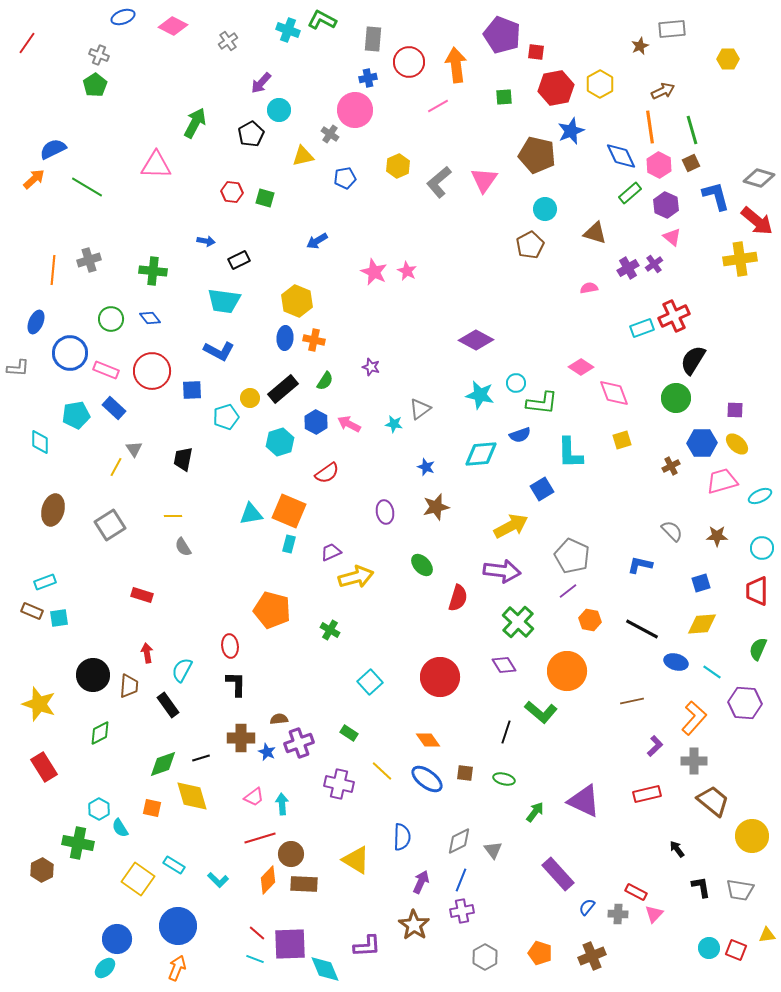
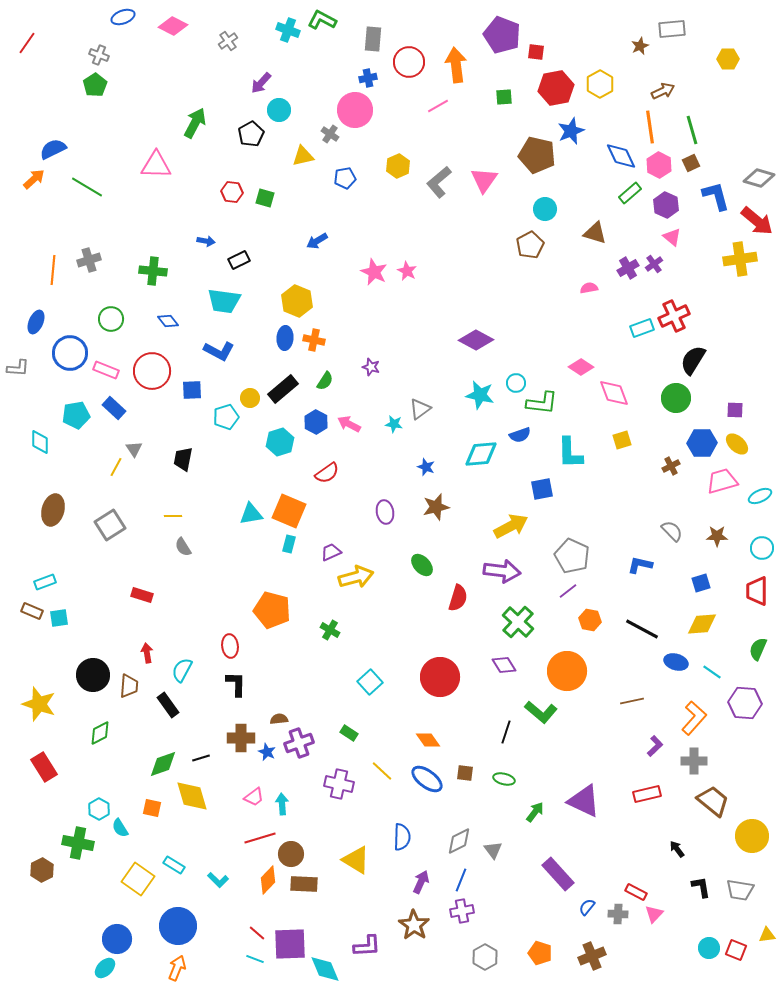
blue diamond at (150, 318): moved 18 px right, 3 px down
blue square at (542, 489): rotated 20 degrees clockwise
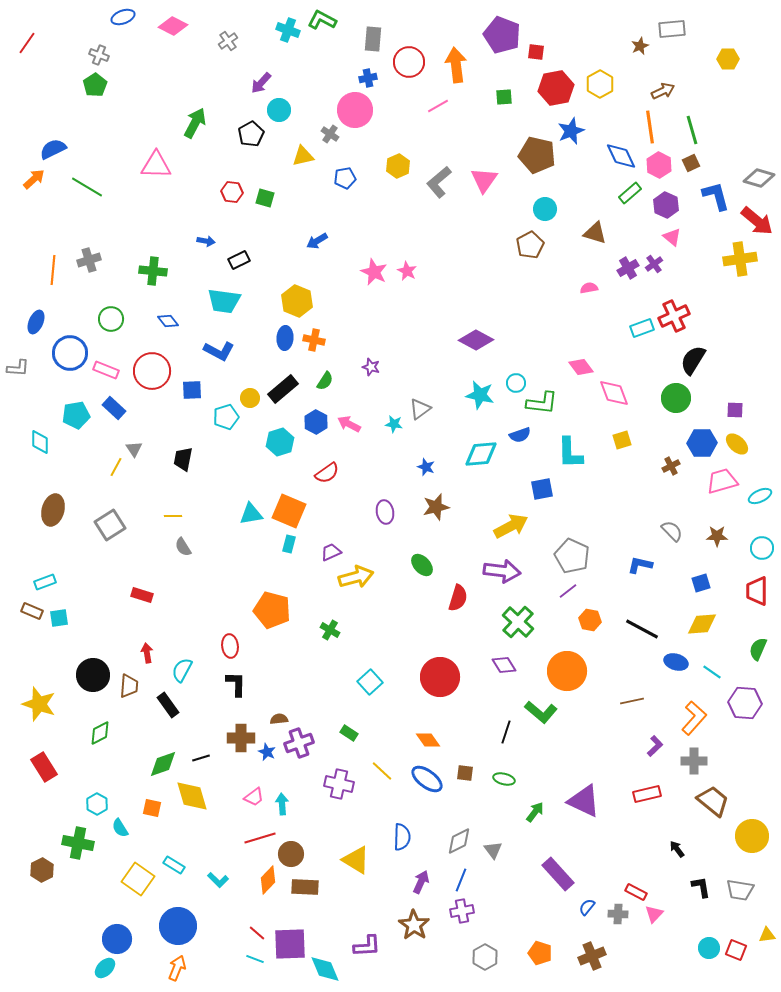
pink diamond at (581, 367): rotated 20 degrees clockwise
cyan hexagon at (99, 809): moved 2 px left, 5 px up
brown rectangle at (304, 884): moved 1 px right, 3 px down
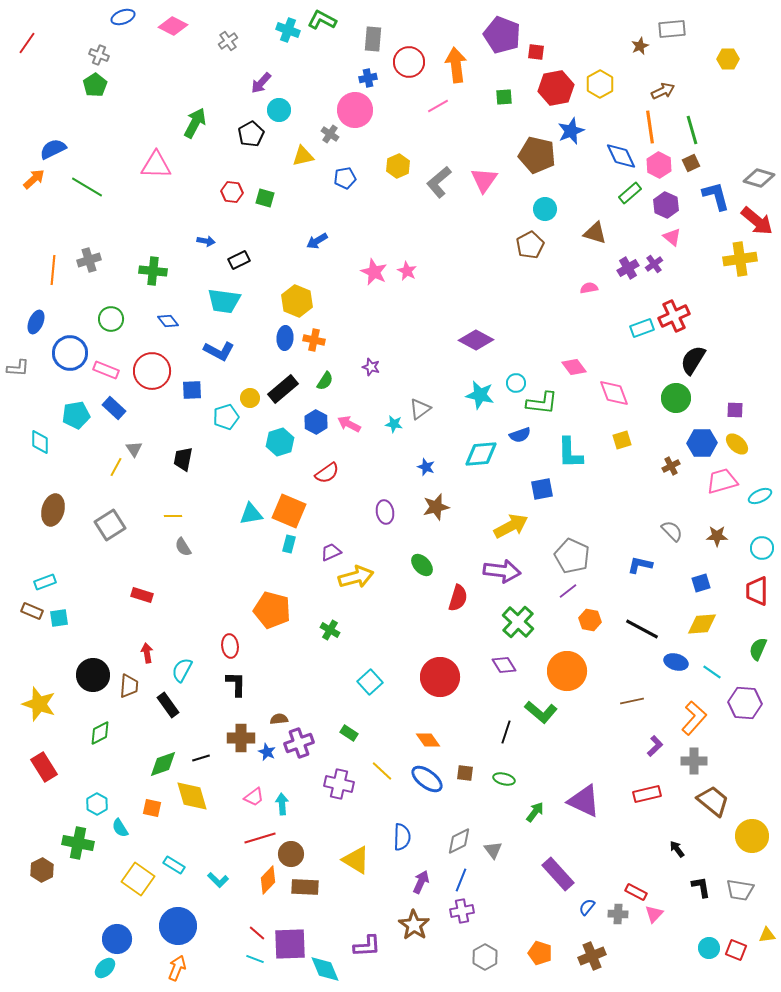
pink diamond at (581, 367): moved 7 px left
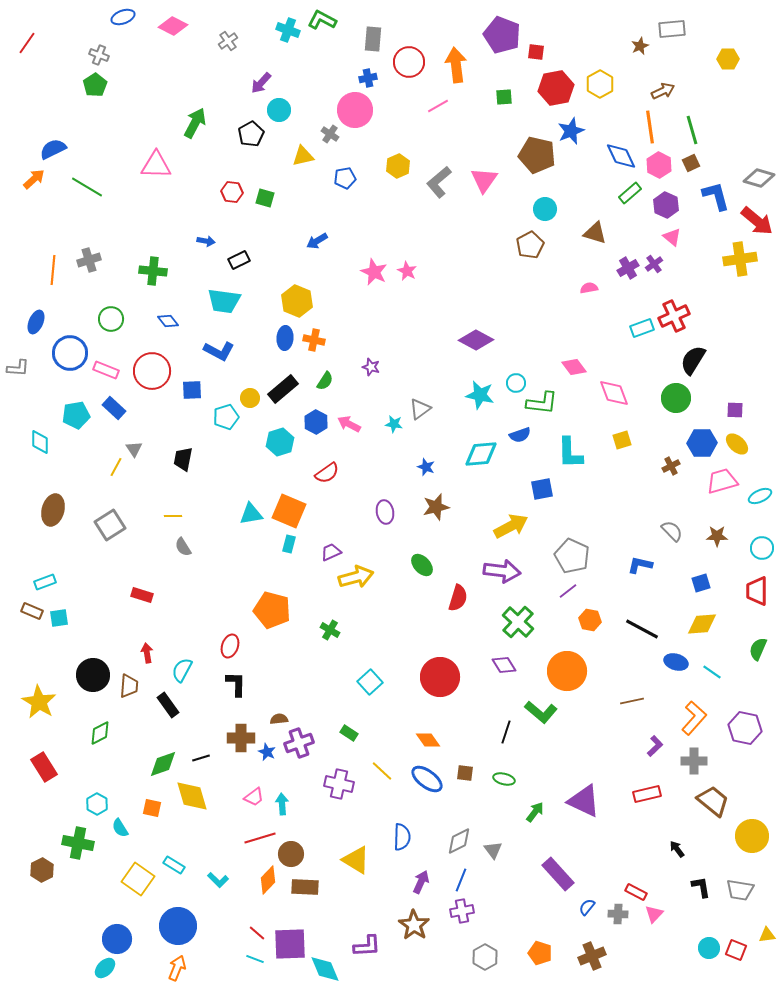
red ellipse at (230, 646): rotated 25 degrees clockwise
purple hexagon at (745, 703): moved 25 px down; rotated 8 degrees clockwise
yellow star at (39, 704): moved 2 px up; rotated 12 degrees clockwise
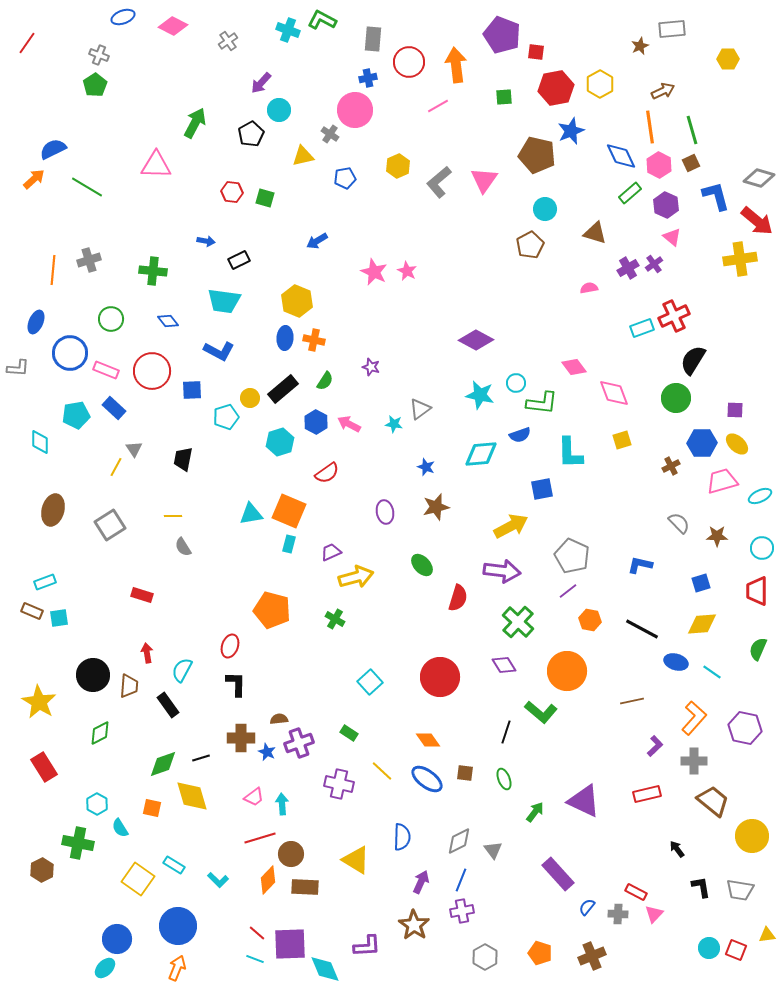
gray semicircle at (672, 531): moved 7 px right, 8 px up
green cross at (330, 630): moved 5 px right, 11 px up
green ellipse at (504, 779): rotated 55 degrees clockwise
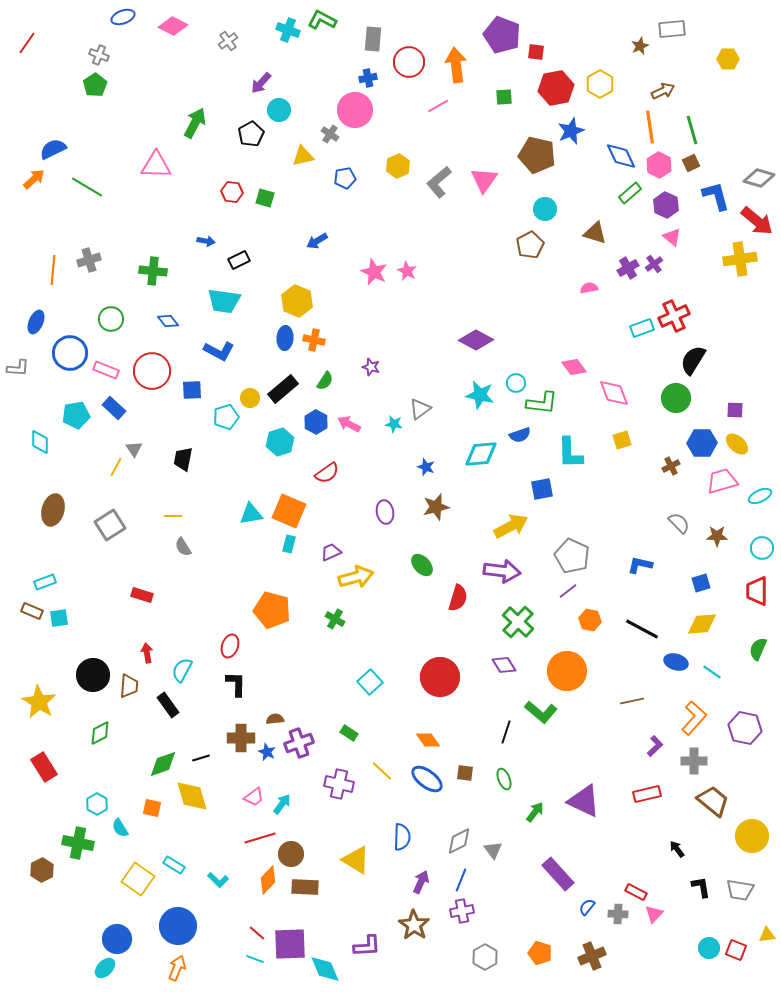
brown semicircle at (279, 719): moved 4 px left
cyan arrow at (282, 804): rotated 40 degrees clockwise
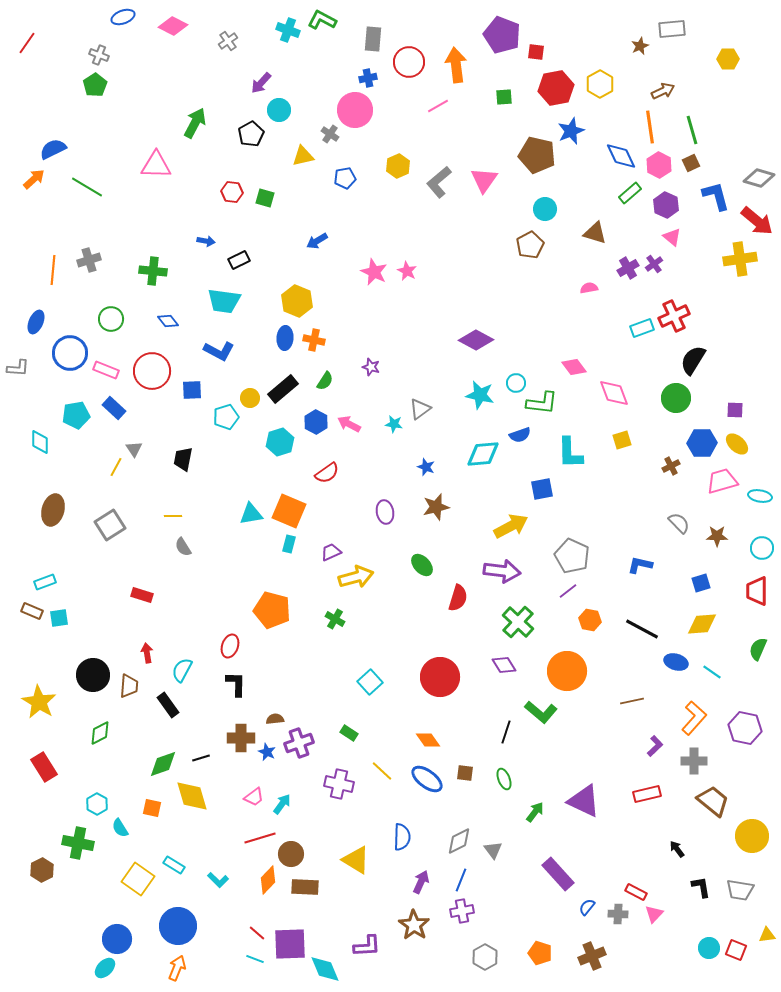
cyan diamond at (481, 454): moved 2 px right
cyan ellipse at (760, 496): rotated 35 degrees clockwise
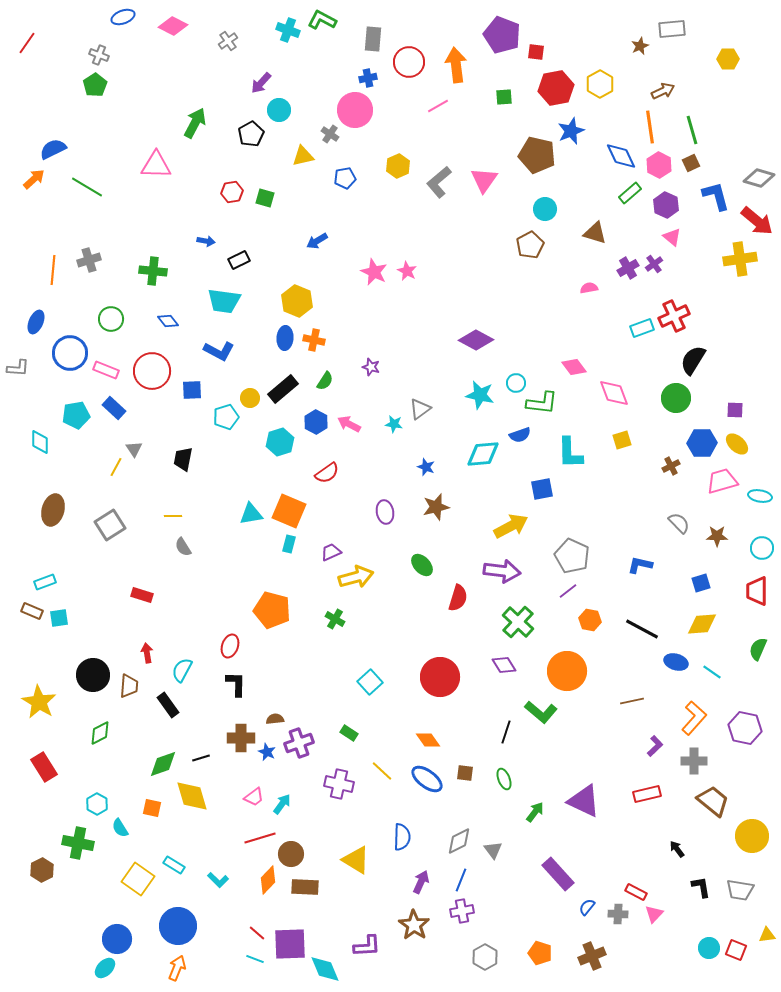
red hexagon at (232, 192): rotated 15 degrees counterclockwise
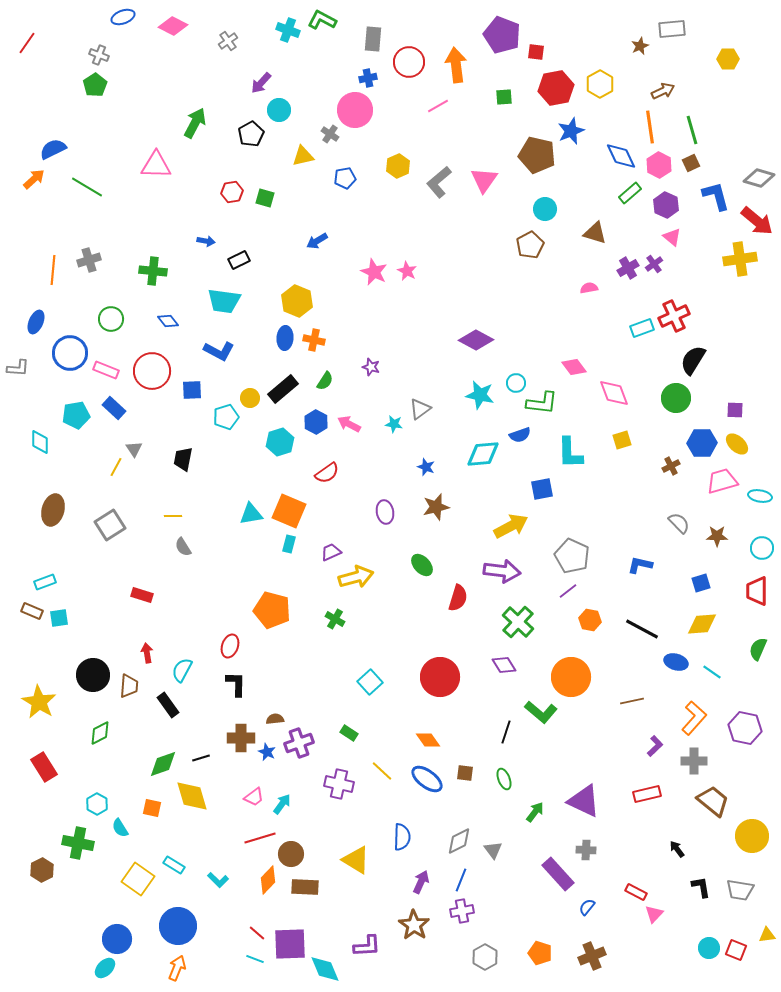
orange circle at (567, 671): moved 4 px right, 6 px down
gray cross at (618, 914): moved 32 px left, 64 px up
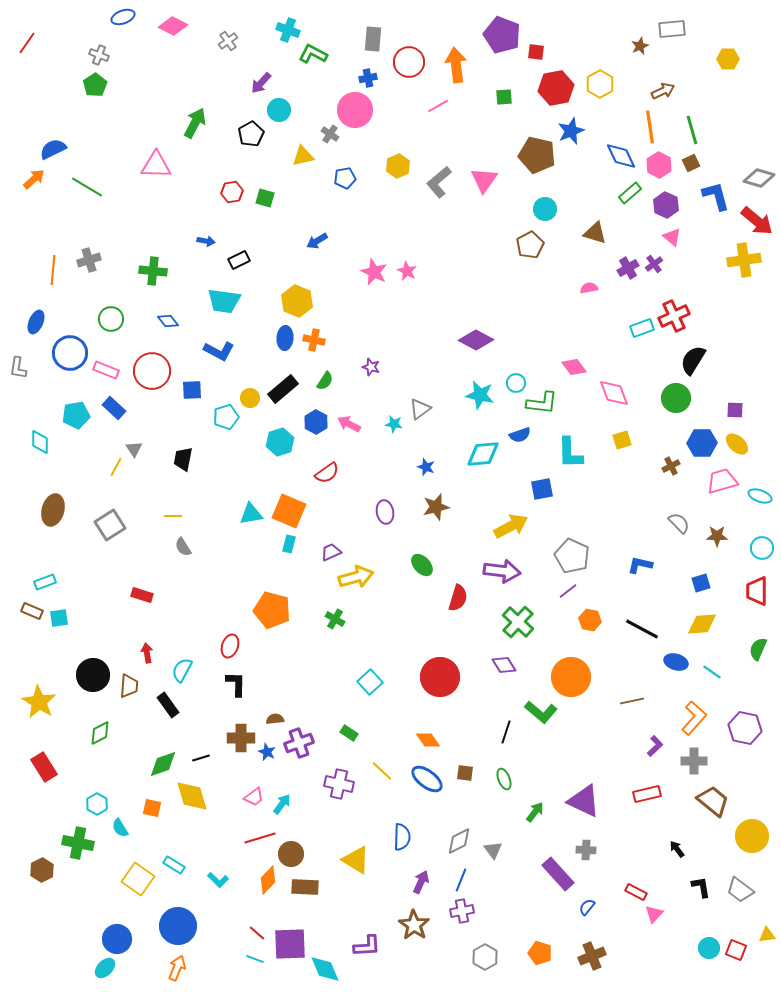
green L-shape at (322, 20): moved 9 px left, 34 px down
yellow cross at (740, 259): moved 4 px right, 1 px down
gray L-shape at (18, 368): rotated 95 degrees clockwise
cyan ellipse at (760, 496): rotated 10 degrees clockwise
gray trapezoid at (740, 890): rotated 28 degrees clockwise
